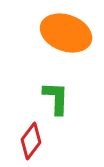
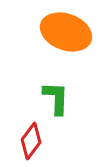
orange ellipse: moved 1 px up
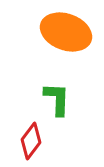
green L-shape: moved 1 px right, 1 px down
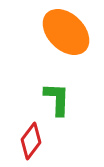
orange ellipse: rotated 24 degrees clockwise
